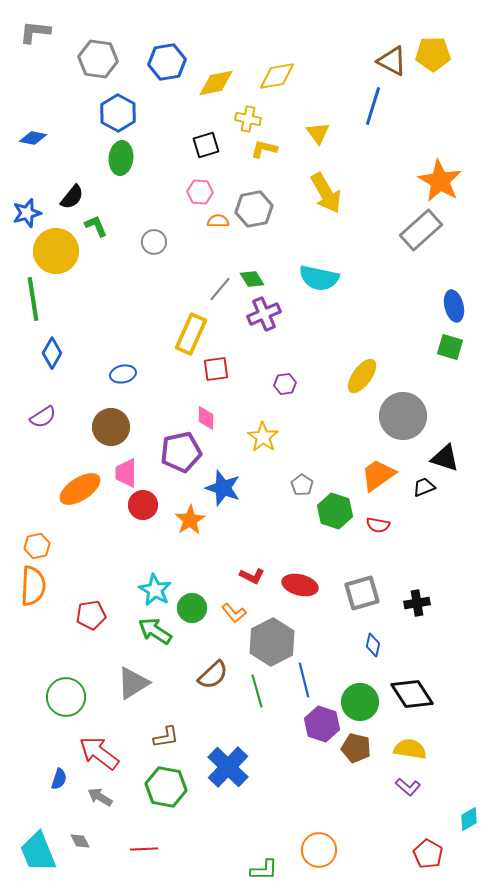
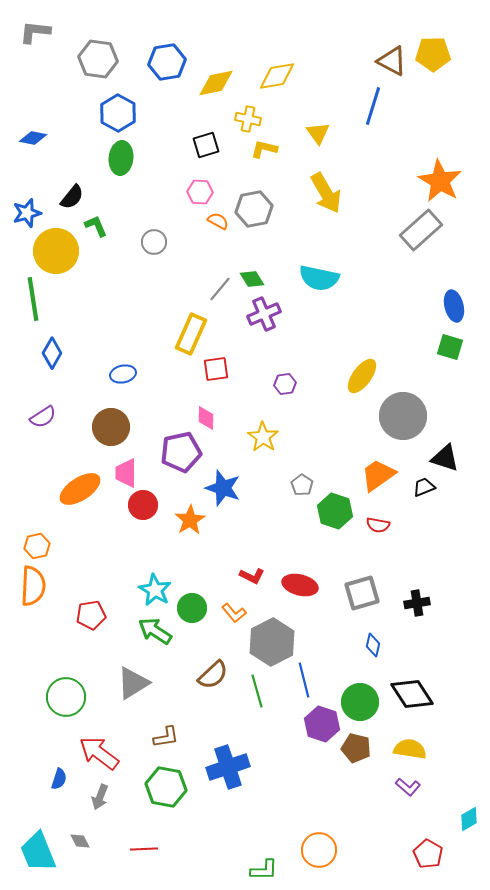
orange semicircle at (218, 221): rotated 30 degrees clockwise
blue cross at (228, 767): rotated 27 degrees clockwise
gray arrow at (100, 797): rotated 100 degrees counterclockwise
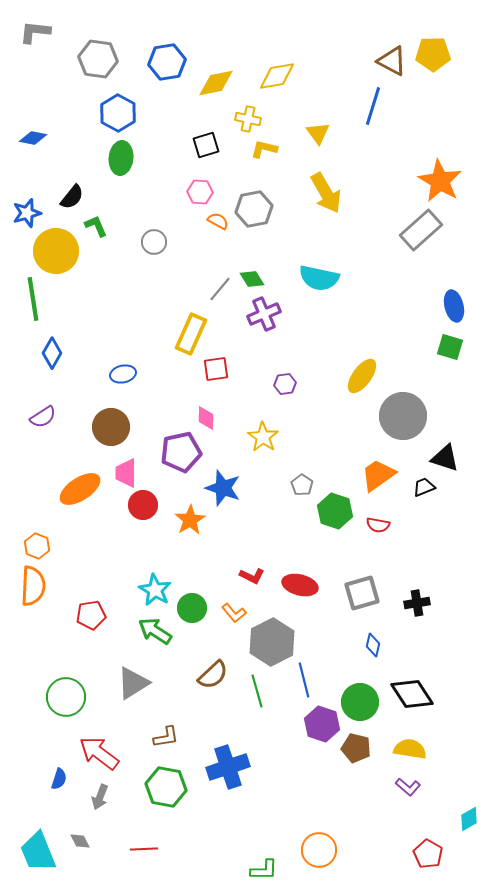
orange hexagon at (37, 546): rotated 25 degrees counterclockwise
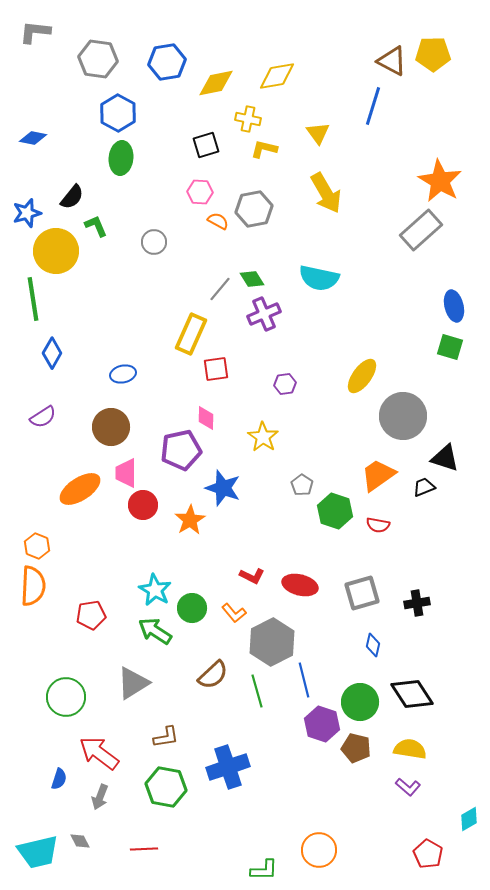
purple pentagon at (181, 452): moved 2 px up
cyan trapezoid at (38, 852): rotated 81 degrees counterclockwise
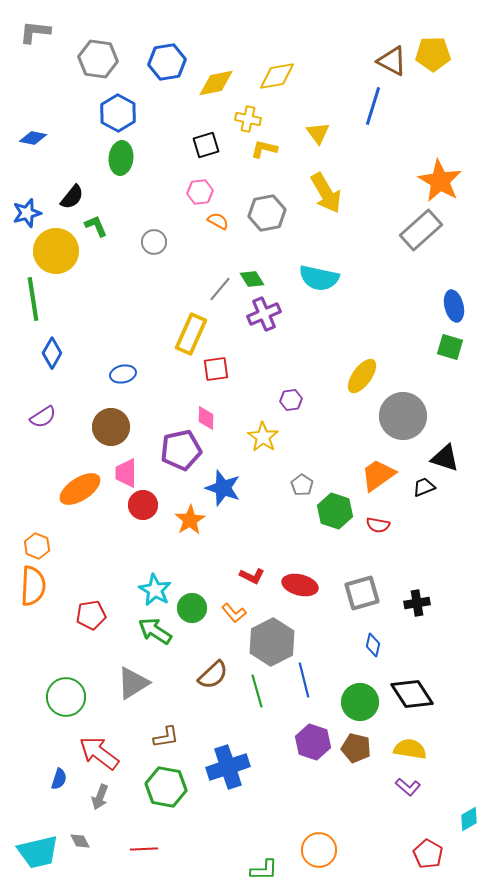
pink hexagon at (200, 192): rotated 10 degrees counterclockwise
gray hexagon at (254, 209): moved 13 px right, 4 px down
purple hexagon at (285, 384): moved 6 px right, 16 px down
purple hexagon at (322, 724): moved 9 px left, 18 px down
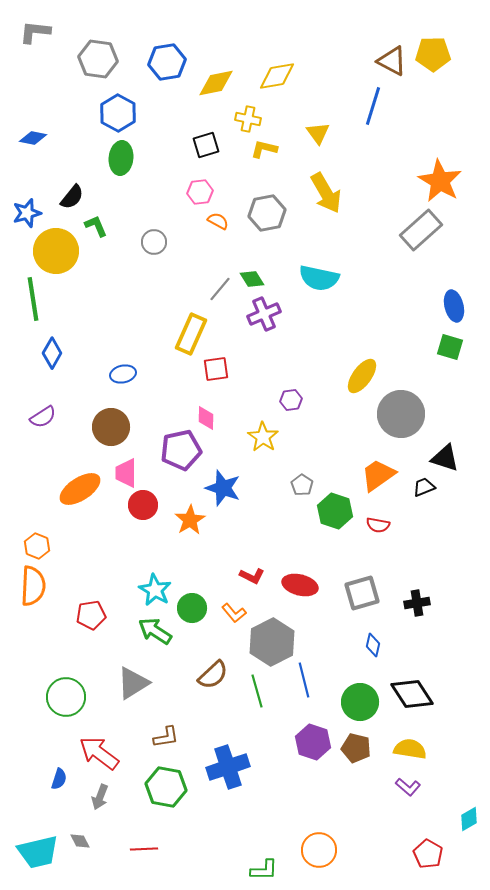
gray circle at (403, 416): moved 2 px left, 2 px up
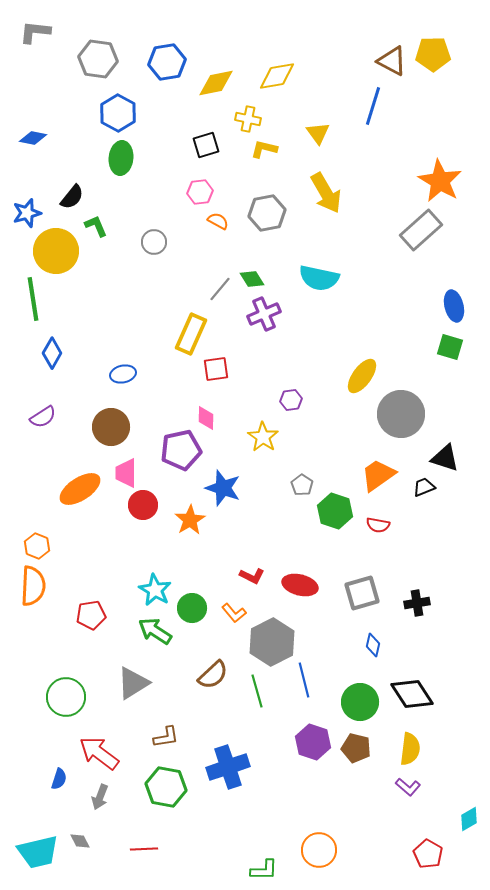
yellow semicircle at (410, 749): rotated 88 degrees clockwise
